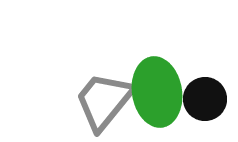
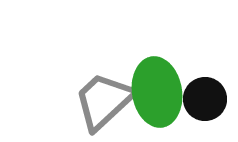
gray trapezoid: rotated 8 degrees clockwise
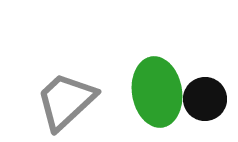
gray trapezoid: moved 38 px left
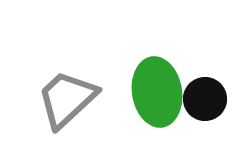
gray trapezoid: moved 1 px right, 2 px up
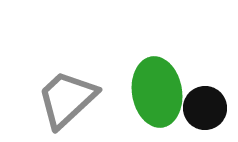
black circle: moved 9 px down
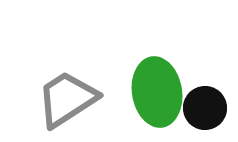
gray trapezoid: rotated 10 degrees clockwise
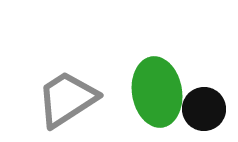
black circle: moved 1 px left, 1 px down
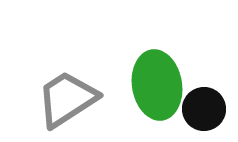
green ellipse: moved 7 px up
